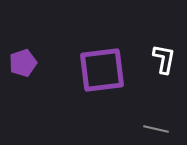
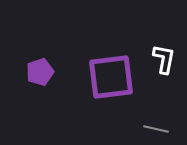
purple pentagon: moved 17 px right, 9 px down
purple square: moved 9 px right, 7 px down
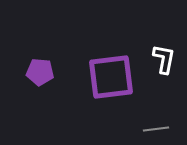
purple pentagon: rotated 24 degrees clockwise
gray line: rotated 20 degrees counterclockwise
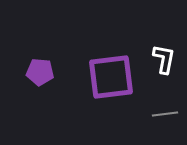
gray line: moved 9 px right, 15 px up
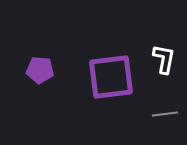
purple pentagon: moved 2 px up
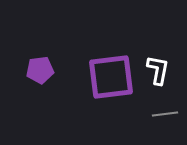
white L-shape: moved 6 px left, 11 px down
purple pentagon: rotated 12 degrees counterclockwise
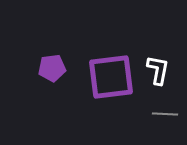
purple pentagon: moved 12 px right, 2 px up
gray line: rotated 10 degrees clockwise
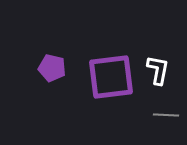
purple pentagon: rotated 20 degrees clockwise
gray line: moved 1 px right, 1 px down
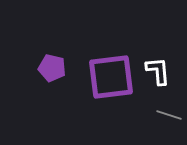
white L-shape: moved 1 px down; rotated 16 degrees counterclockwise
gray line: moved 3 px right; rotated 15 degrees clockwise
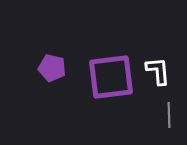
gray line: rotated 70 degrees clockwise
